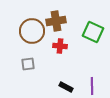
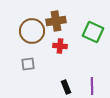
black rectangle: rotated 40 degrees clockwise
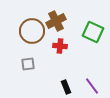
brown cross: rotated 18 degrees counterclockwise
purple line: rotated 36 degrees counterclockwise
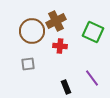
purple line: moved 8 px up
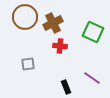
brown cross: moved 3 px left, 2 px down
brown circle: moved 7 px left, 14 px up
purple line: rotated 18 degrees counterclockwise
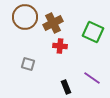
gray square: rotated 24 degrees clockwise
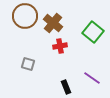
brown circle: moved 1 px up
brown cross: rotated 24 degrees counterclockwise
green square: rotated 15 degrees clockwise
red cross: rotated 16 degrees counterclockwise
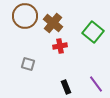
purple line: moved 4 px right, 6 px down; rotated 18 degrees clockwise
